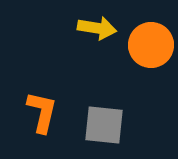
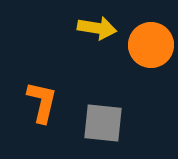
orange L-shape: moved 10 px up
gray square: moved 1 px left, 2 px up
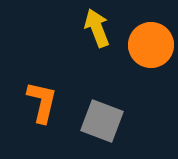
yellow arrow: rotated 120 degrees counterclockwise
gray square: moved 1 px left, 2 px up; rotated 15 degrees clockwise
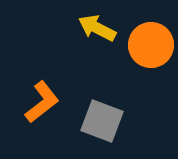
yellow arrow: rotated 42 degrees counterclockwise
orange L-shape: rotated 39 degrees clockwise
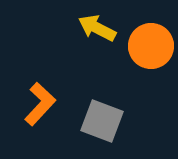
orange circle: moved 1 px down
orange L-shape: moved 2 px left, 2 px down; rotated 9 degrees counterclockwise
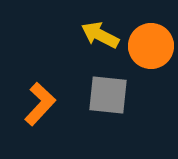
yellow arrow: moved 3 px right, 7 px down
gray square: moved 6 px right, 26 px up; rotated 15 degrees counterclockwise
